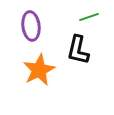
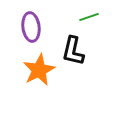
purple ellipse: moved 1 px down
black L-shape: moved 5 px left, 1 px down
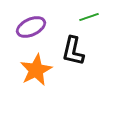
purple ellipse: rotated 72 degrees clockwise
orange star: moved 3 px left
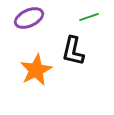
purple ellipse: moved 2 px left, 9 px up
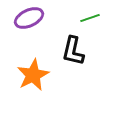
green line: moved 1 px right, 1 px down
orange star: moved 3 px left, 5 px down
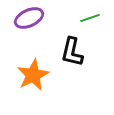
black L-shape: moved 1 px left, 1 px down
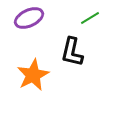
green line: rotated 12 degrees counterclockwise
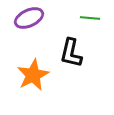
green line: rotated 36 degrees clockwise
black L-shape: moved 1 px left, 1 px down
